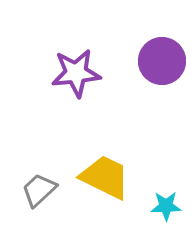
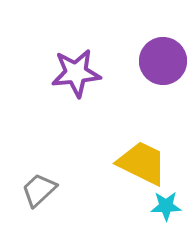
purple circle: moved 1 px right
yellow trapezoid: moved 37 px right, 14 px up
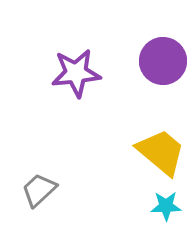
yellow trapezoid: moved 19 px right, 11 px up; rotated 14 degrees clockwise
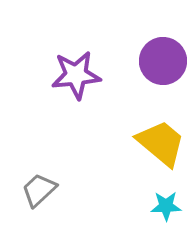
purple star: moved 2 px down
yellow trapezoid: moved 9 px up
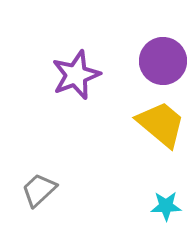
purple star: rotated 15 degrees counterclockwise
yellow trapezoid: moved 19 px up
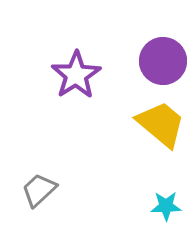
purple star: rotated 12 degrees counterclockwise
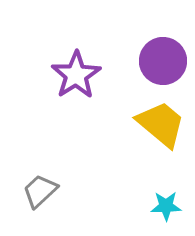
gray trapezoid: moved 1 px right, 1 px down
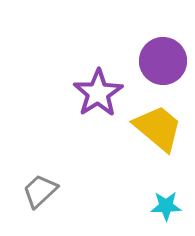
purple star: moved 22 px right, 18 px down
yellow trapezoid: moved 3 px left, 4 px down
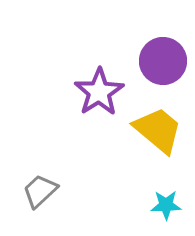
purple star: moved 1 px right, 1 px up
yellow trapezoid: moved 2 px down
cyan star: moved 1 px up
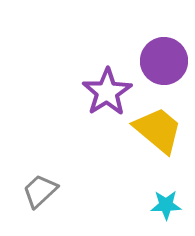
purple circle: moved 1 px right
purple star: moved 8 px right
